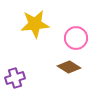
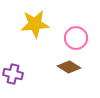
purple cross: moved 2 px left, 4 px up; rotated 30 degrees clockwise
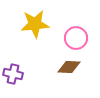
brown diamond: rotated 30 degrees counterclockwise
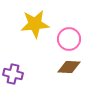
pink circle: moved 7 px left, 1 px down
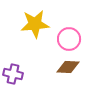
brown diamond: moved 1 px left
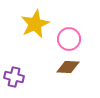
yellow star: rotated 20 degrees counterclockwise
purple cross: moved 1 px right, 3 px down
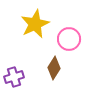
brown diamond: moved 14 px left, 1 px down; rotated 60 degrees counterclockwise
purple cross: rotated 30 degrees counterclockwise
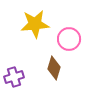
yellow star: rotated 20 degrees clockwise
brown diamond: rotated 15 degrees counterclockwise
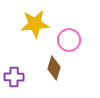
pink circle: moved 1 px down
purple cross: rotated 18 degrees clockwise
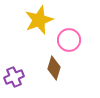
yellow star: moved 4 px right, 4 px up; rotated 16 degrees counterclockwise
purple cross: rotated 24 degrees counterclockwise
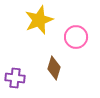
pink circle: moved 7 px right, 3 px up
purple cross: moved 1 px right, 1 px down; rotated 30 degrees clockwise
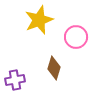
purple cross: moved 2 px down; rotated 18 degrees counterclockwise
